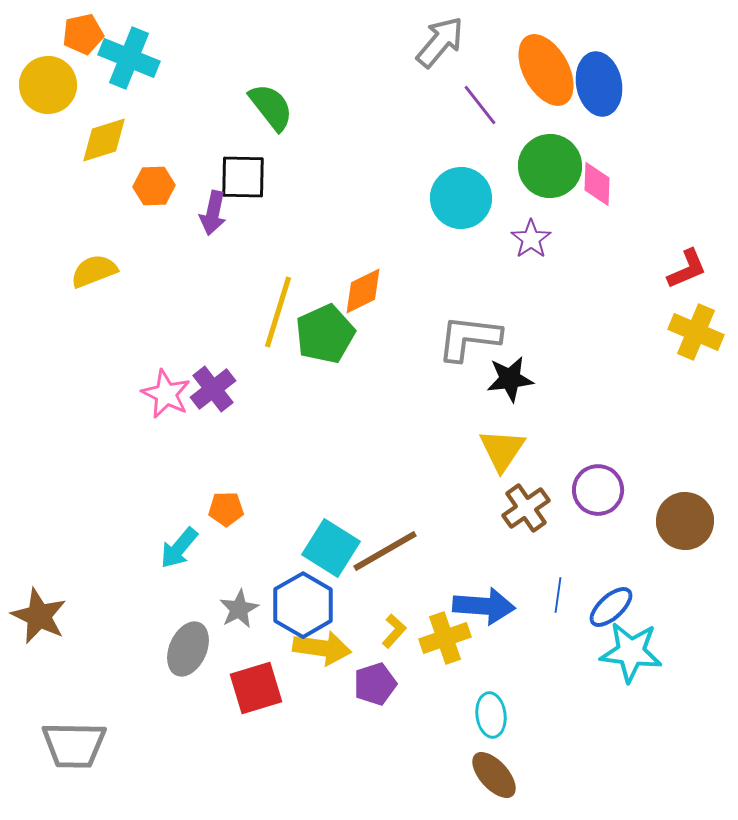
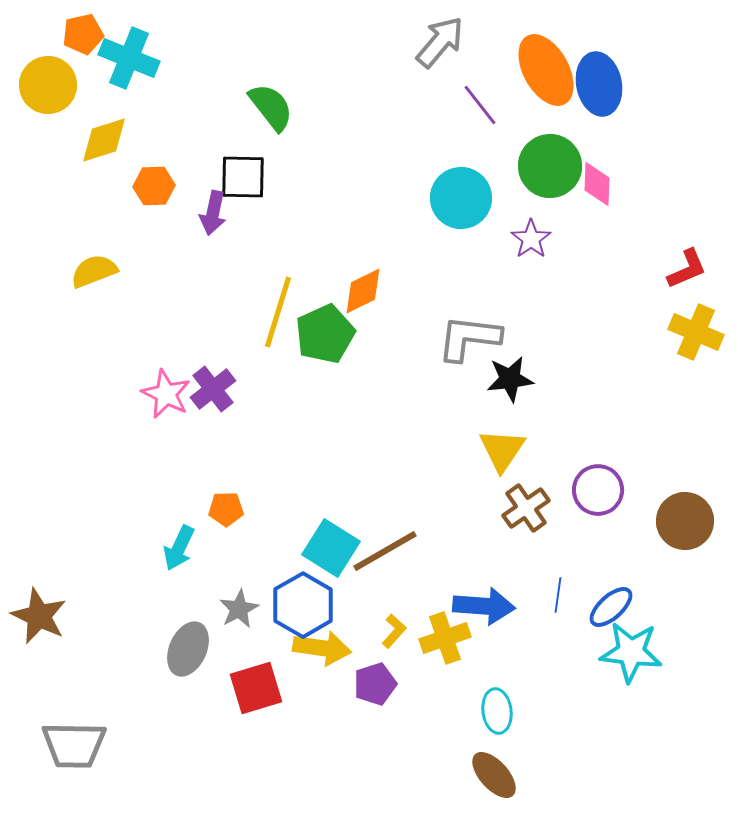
cyan arrow at (179, 548): rotated 15 degrees counterclockwise
cyan ellipse at (491, 715): moved 6 px right, 4 px up
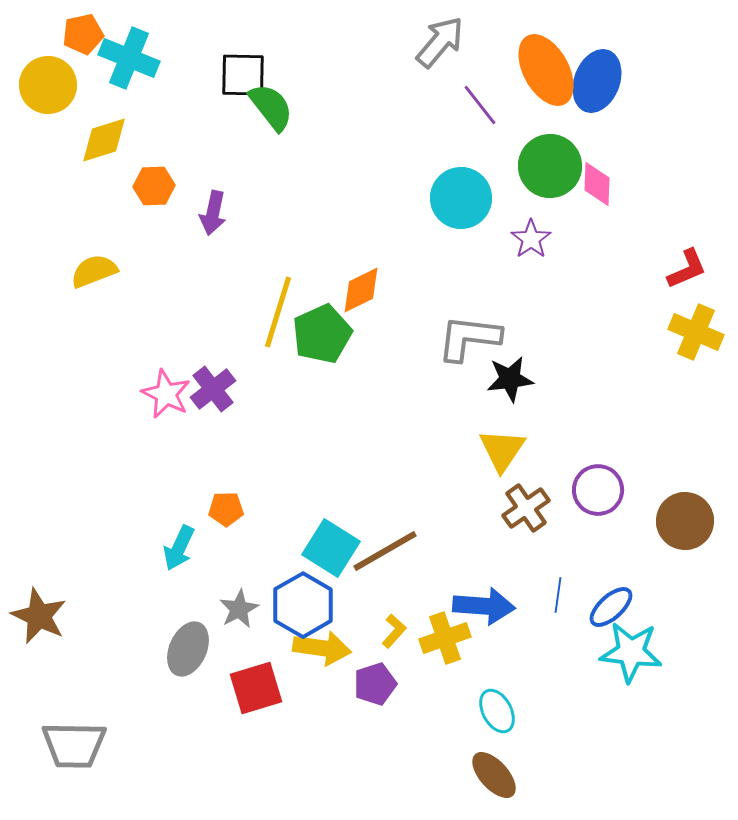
blue ellipse at (599, 84): moved 2 px left, 3 px up; rotated 32 degrees clockwise
black square at (243, 177): moved 102 px up
orange diamond at (363, 291): moved 2 px left, 1 px up
green pentagon at (325, 334): moved 3 px left
cyan ellipse at (497, 711): rotated 21 degrees counterclockwise
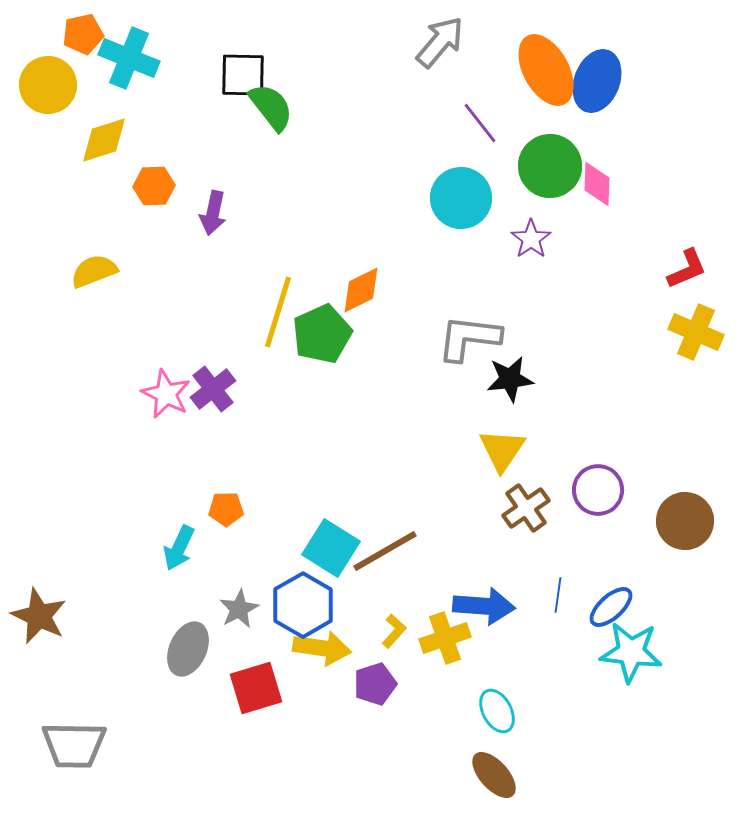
purple line at (480, 105): moved 18 px down
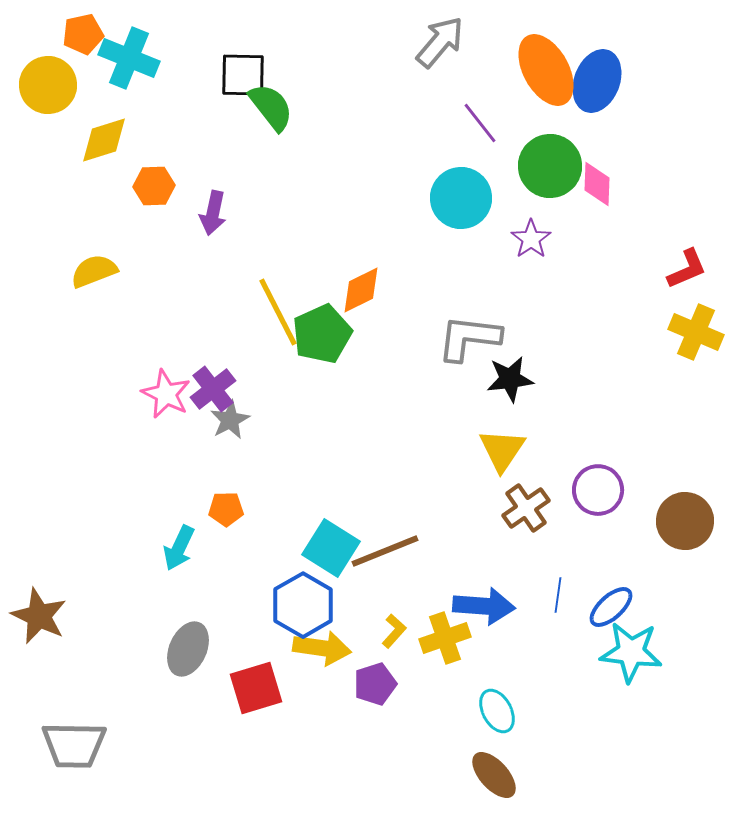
yellow line at (278, 312): rotated 44 degrees counterclockwise
brown line at (385, 551): rotated 8 degrees clockwise
gray star at (239, 609): moved 9 px left, 189 px up
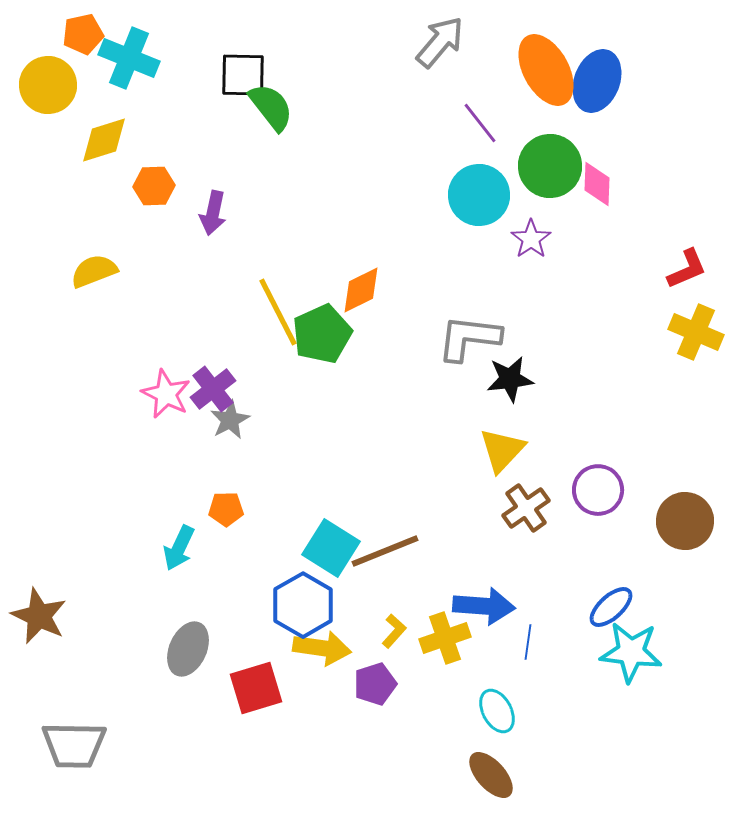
cyan circle at (461, 198): moved 18 px right, 3 px up
yellow triangle at (502, 450): rotated 9 degrees clockwise
blue line at (558, 595): moved 30 px left, 47 px down
brown ellipse at (494, 775): moved 3 px left
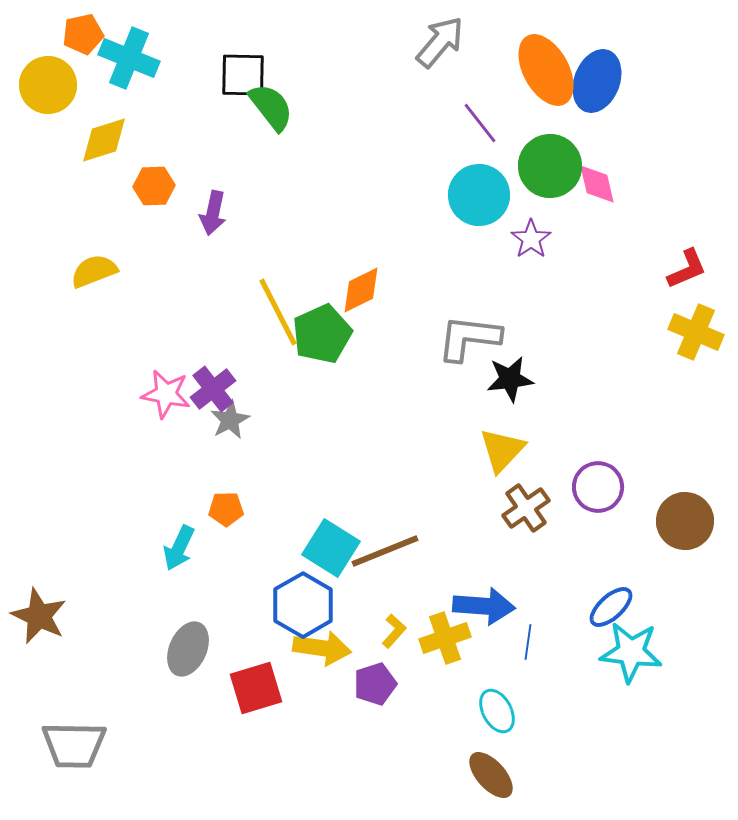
pink diamond at (597, 184): rotated 15 degrees counterclockwise
pink star at (166, 394): rotated 15 degrees counterclockwise
purple circle at (598, 490): moved 3 px up
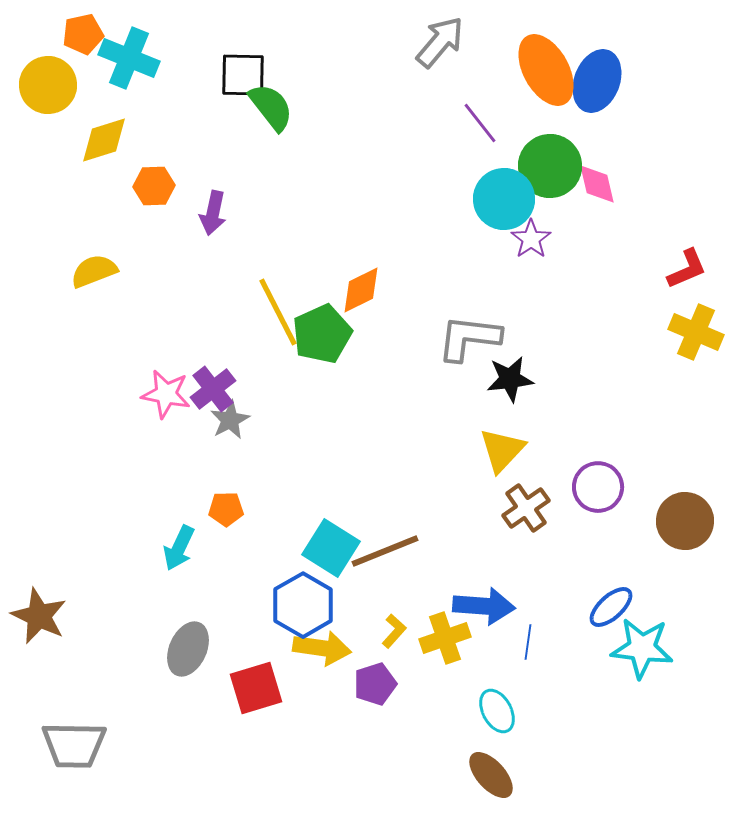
cyan circle at (479, 195): moved 25 px right, 4 px down
cyan star at (631, 652): moved 11 px right, 4 px up
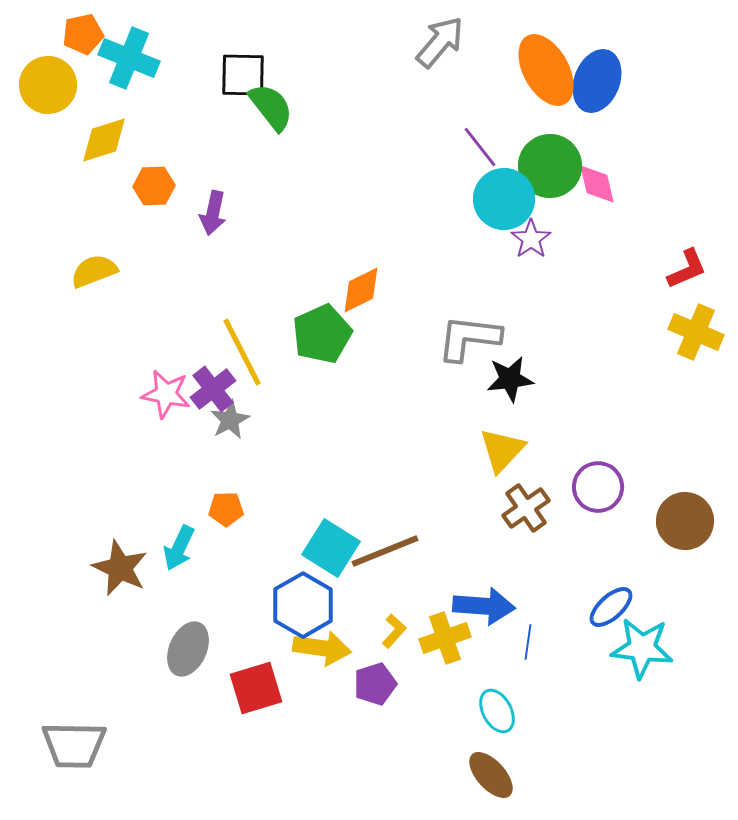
purple line at (480, 123): moved 24 px down
yellow line at (278, 312): moved 36 px left, 40 px down
brown star at (39, 616): moved 81 px right, 48 px up
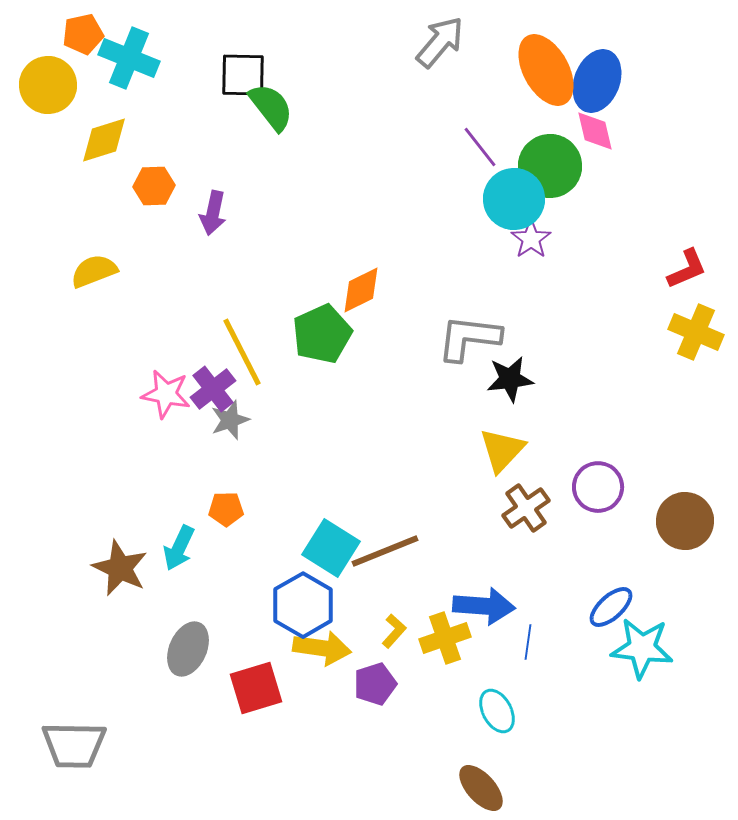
pink diamond at (597, 184): moved 2 px left, 53 px up
cyan circle at (504, 199): moved 10 px right
gray star at (230, 420): rotated 9 degrees clockwise
brown ellipse at (491, 775): moved 10 px left, 13 px down
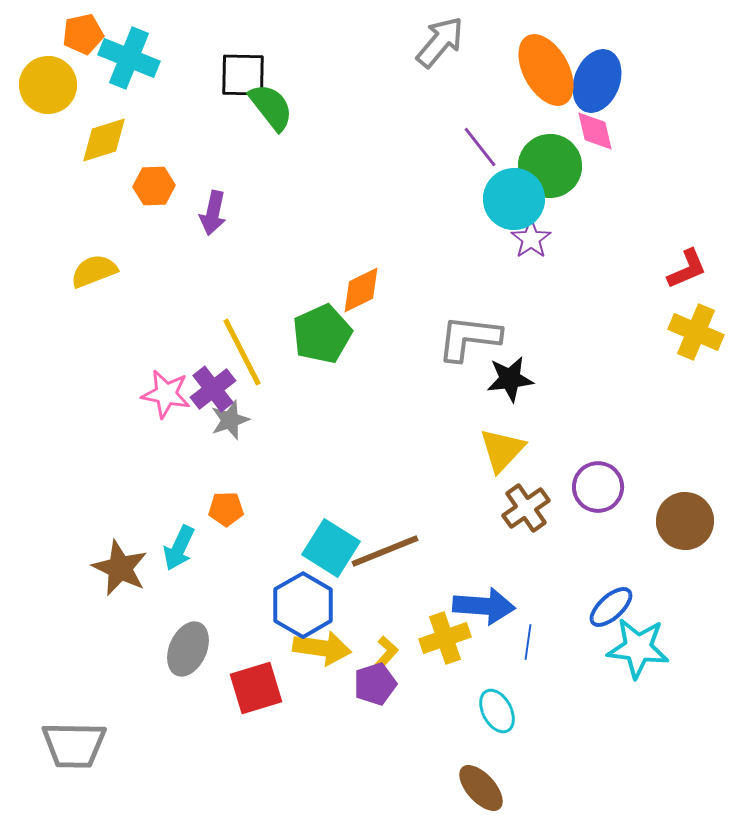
yellow L-shape at (394, 631): moved 8 px left, 22 px down
cyan star at (642, 648): moved 4 px left
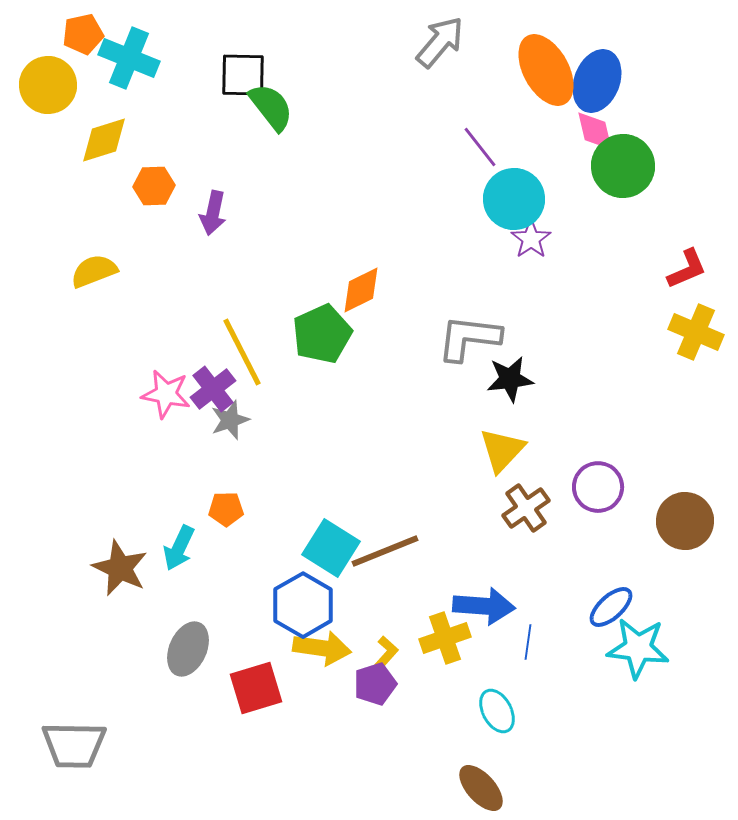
green circle at (550, 166): moved 73 px right
